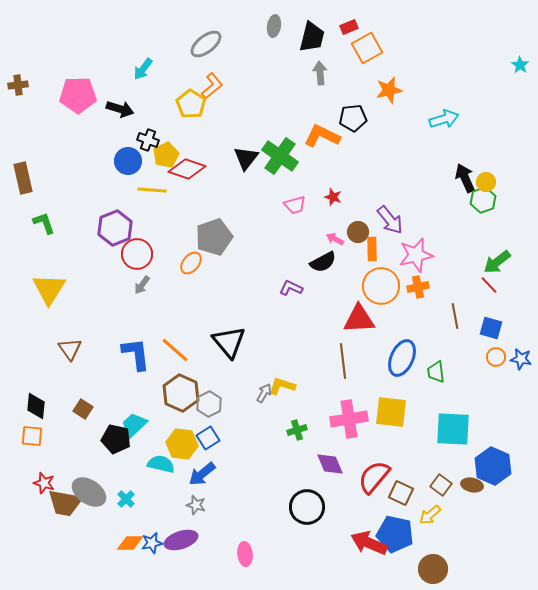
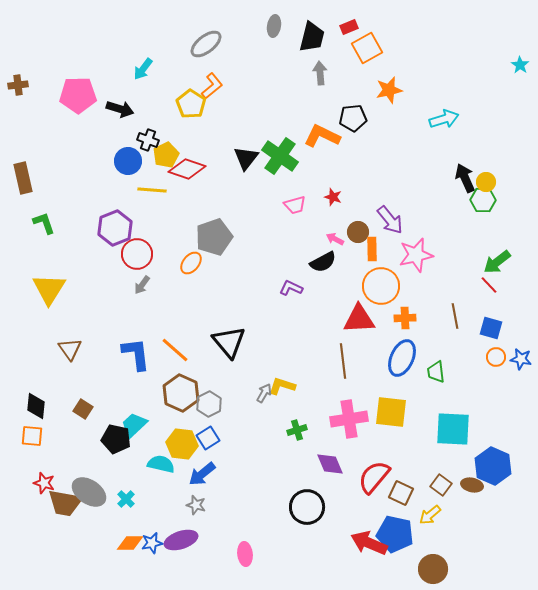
green hexagon at (483, 200): rotated 20 degrees clockwise
orange cross at (418, 287): moved 13 px left, 31 px down; rotated 10 degrees clockwise
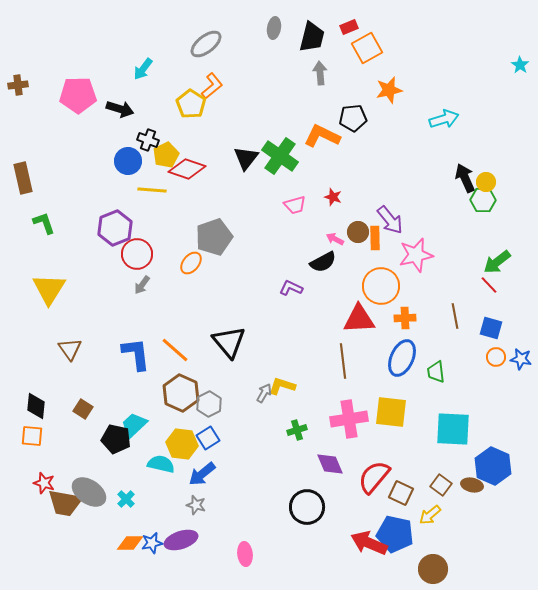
gray ellipse at (274, 26): moved 2 px down
orange rectangle at (372, 249): moved 3 px right, 11 px up
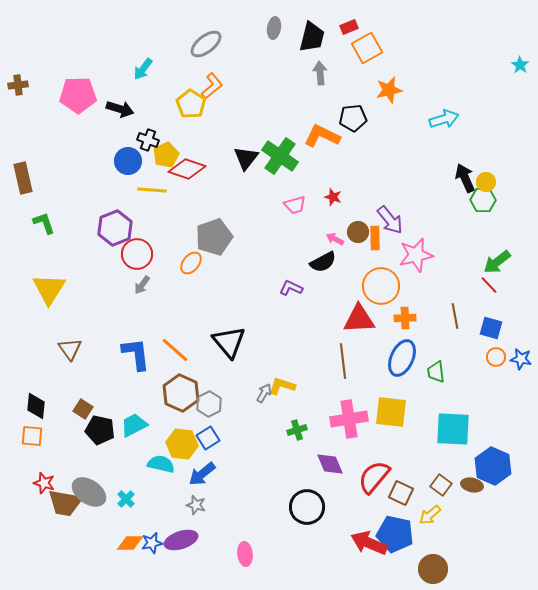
cyan trapezoid at (134, 425): rotated 16 degrees clockwise
black pentagon at (116, 439): moved 16 px left, 9 px up
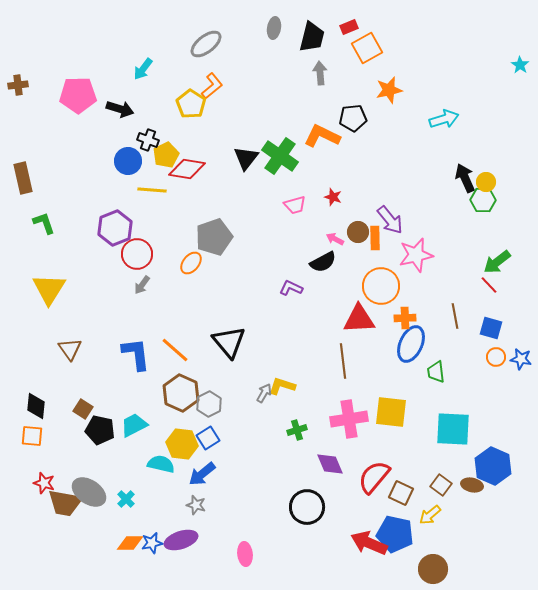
red diamond at (187, 169): rotated 9 degrees counterclockwise
blue ellipse at (402, 358): moved 9 px right, 14 px up
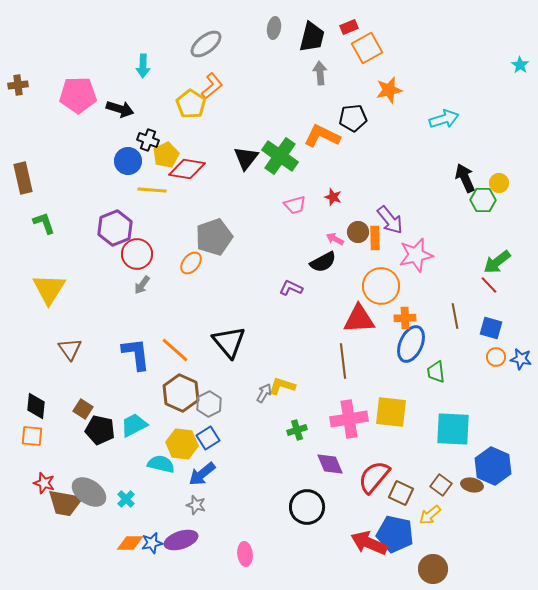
cyan arrow at (143, 69): moved 3 px up; rotated 35 degrees counterclockwise
yellow circle at (486, 182): moved 13 px right, 1 px down
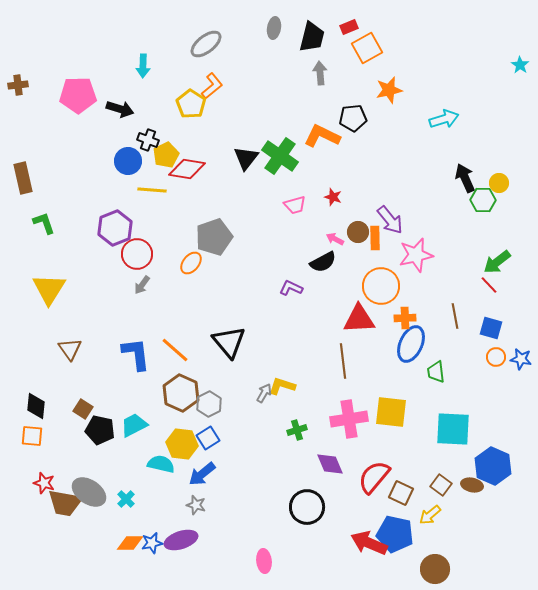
pink ellipse at (245, 554): moved 19 px right, 7 px down
brown circle at (433, 569): moved 2 px right
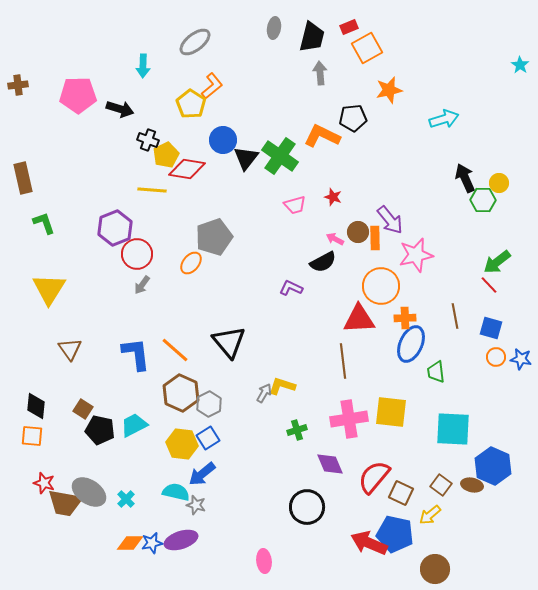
gray ellipse at (206, 44): moved 11 px left, 2 px up
blue circle at (128, 161): moved 95 px right, 21 px up
cyan semicircle at (161, 464): moved 15 px right, 28 px down
